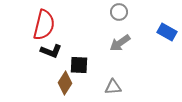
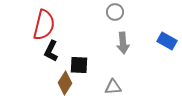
gray circle: moved 4 px left
blue rectangle: moved 9 px down
gray arrow: moved 3 px right; rotated 60 degrees counterclockwise
black L-shape: rotated 95 degrees clockwise
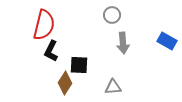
gray circle: moved 3 px left, 3 px down
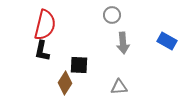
red semicircle: moved 1 px right
black L-shape: moved 9 px left; rotated 15 degrees counterclockwise
gray triangle: moved 6 px right
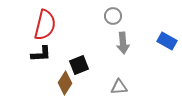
gray circle: moved 1 px right, 1 px down
black L-shape: moved 1 px left, 3 px down; rotated 105 degrees counterclockwise
black square: rotated 24 degrees counterclockwise
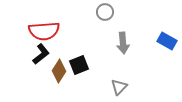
gray circle: moved 8 px left, 4 px up
red semicircle: moved 1 px left, 6 px down; rotated 72 degrees clockwise
black L-shape: rotated 35 degrees counterclockwise
brown diamond: moved 6 px left, 12 px up
gray triangle: rotated 42 degrees counterclockwise
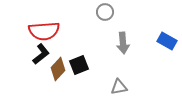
brown diamond: moved 1 px left, 2 px up; rotated 10 degrees clockwise
gray triangle: rotated 36 degrees clockwise
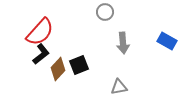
red semicircle: moved 4 px left, 1 px down; rotated 44 degrees counterclockwise
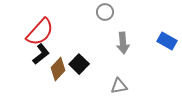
black square: moved 1 px up; rotated 24 degrees counterclockwise
gray triangle: moved 1 px up
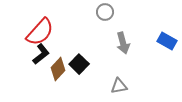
gray arrow: rotated 10 degrees counterclockwise
